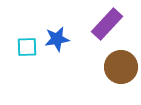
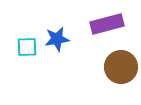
purple rectangle: rotated 32 degrees clockwise
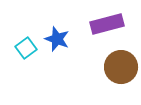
blue star: rotated 30 degrees clockwise
cyan square: moved 1 px left, 1 px down; rotated 35 degrees counterclockwise
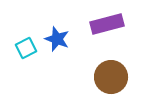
cyan square: rotated 10 degrees clockwise
brown circle: moved 10 px left, 10 px down
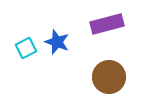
blue star: moved 3 px down
brown circle: moved 2 px left
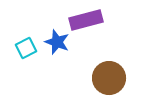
purple rectangle: moved 21 px left, 4 px up
brown circle: moved 1 px down
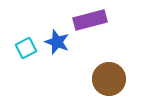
purple rectangle: moved 4 px right
brown circle: moved 1 px down
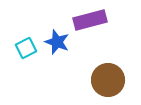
brown circle: moved 1 px left, 1 px down
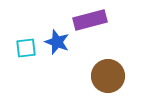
cyan square: rotated 20 degrees clockwise
brown circle: moved 4 px up
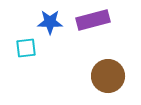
purple rectangle: moved 3 px right
blue star: moved 7 px left, 20 px up; rotated 20 degrees counterclockwise
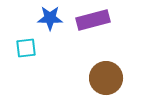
blue star: moved 4 px up
brown circle: moved 2 px left, 2 px down
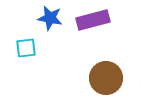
blue star: rotated 10 degrees clockwise
